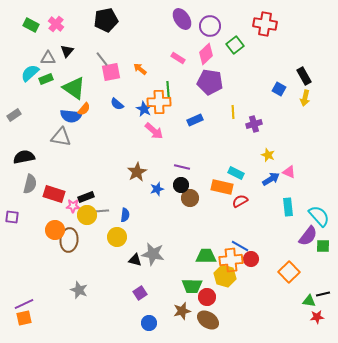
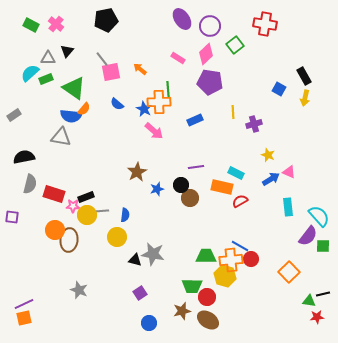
purple line at (182, 167): moved 14 px right; rotated 21 degrees counterclockwise
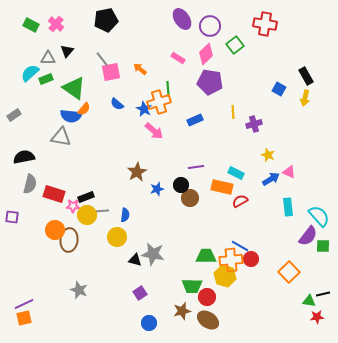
black rectangle at (304, 76): moved 2 px right
orange cross at (159, 102): rotated 15 degrees counterclockwise
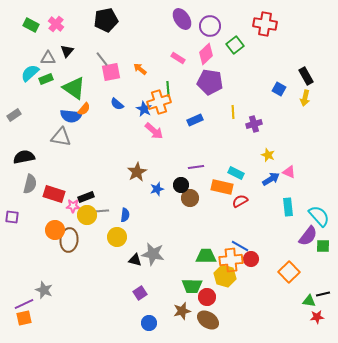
gray star at (79, 290): moved 35 px left
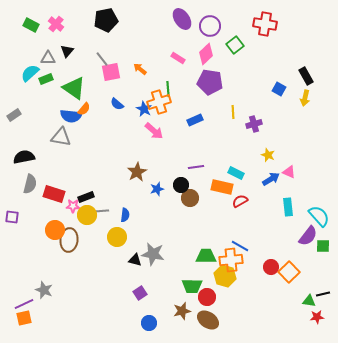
red circle at (251, 259): moved 20 px right, 8 px down
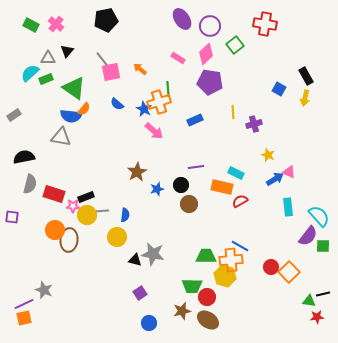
blue arrow at (271, 179): moved 4 px right
brown circle at (190, 198): moved 1 px left, 6 px down
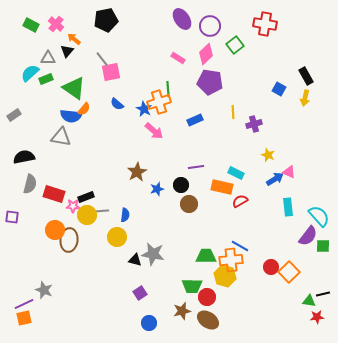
orange arrow at (140, 69): moved 66 px left, 30 px up
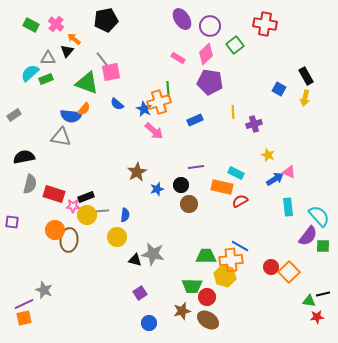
green triangle at (74, 88): moved 13 px right, 5 px up; rotated 15 degrees counterclockwise
purple square at (12, 217): moved 5 px down
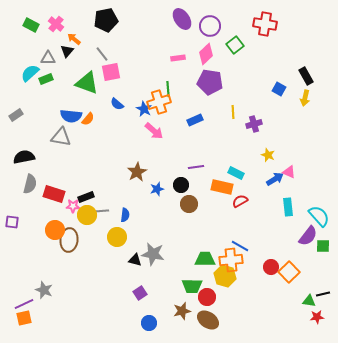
pink rectangle at (178, 58): rotated 40 degrees counterclockwise
gray line at (102, 59): moved 5 px up
orange semicircle at (84, 109): moved 4 px right, 10 px down
gray rectangle at (14, 115): moved 2 px right
green trapezoid at (206, 256): moved 1 px left, 3 px down
